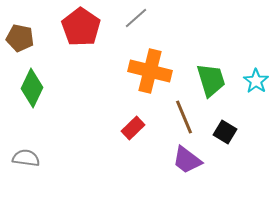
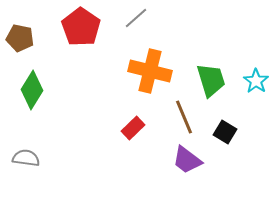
green diamond: moved 2 px down; rotated 6 degrees clockwise
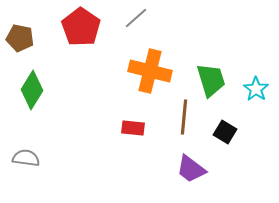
cyan star: moved 8 px down
brown line: rotated 28 degrees clockwise
red rectangle: rotated 50 degrees clockwise
purple trapezoid: moved 4 px right, 9 px down
